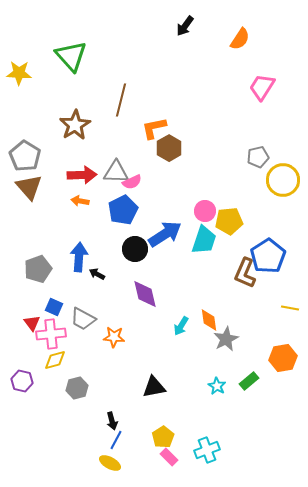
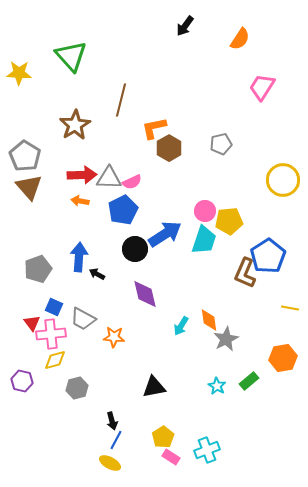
gray pentagon at (258, 157): moved 37 px left, 13 px up
gray triangle at (116, 172): moved 7 px left, 6 px down
pink rectangle at (169, 457): moved 2 px right; rotated 12 degrees counterclockwise
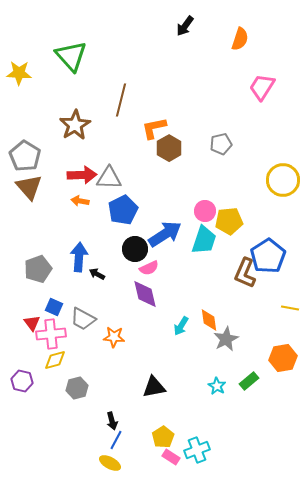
orange semicircle at (240, 39): rotated 15 degrees counterclockwise
pink semicircle at (132, 182): moved 17 px right, 86 px down
cyan cross at (207, 450): moved 10 px left
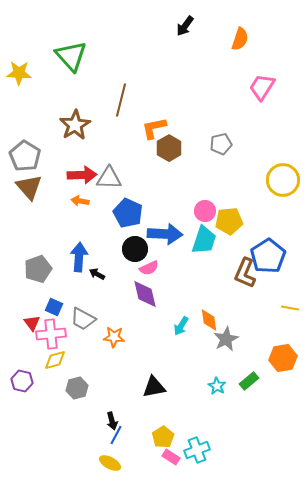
blue pentagon at (123, 210): moved 5 px right, 3 px down; rotated 20 degrees counterclockwise
blue arrow at (165, 234): rotated 36 degrees clockwise
blue line at (116, 440): moved 5 px up
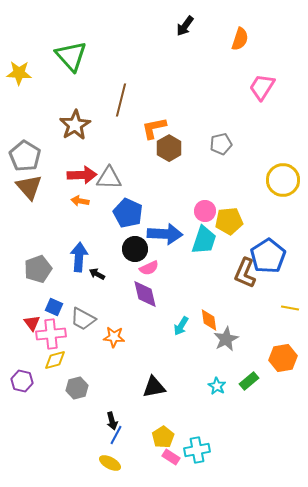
cyan cross at (197, 450): rotated 10 degrees clockwise
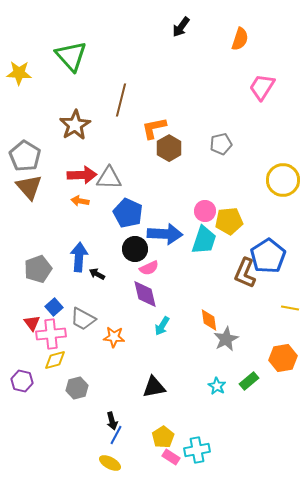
black arrow at (185, 26): moved 4 px left, 1 px down
blue square at (54, 307): rotated 24 degrees clockwise
cyan arrow at (181, 326): moved 19 px left
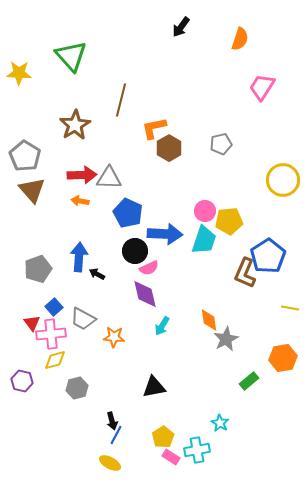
brown triangle at (29, 187): moved 3 px right, 3 px down
black circle at (135, 249): moved 2 px down
cyan star at (217, 386): moved 3 px right, 37 px down
